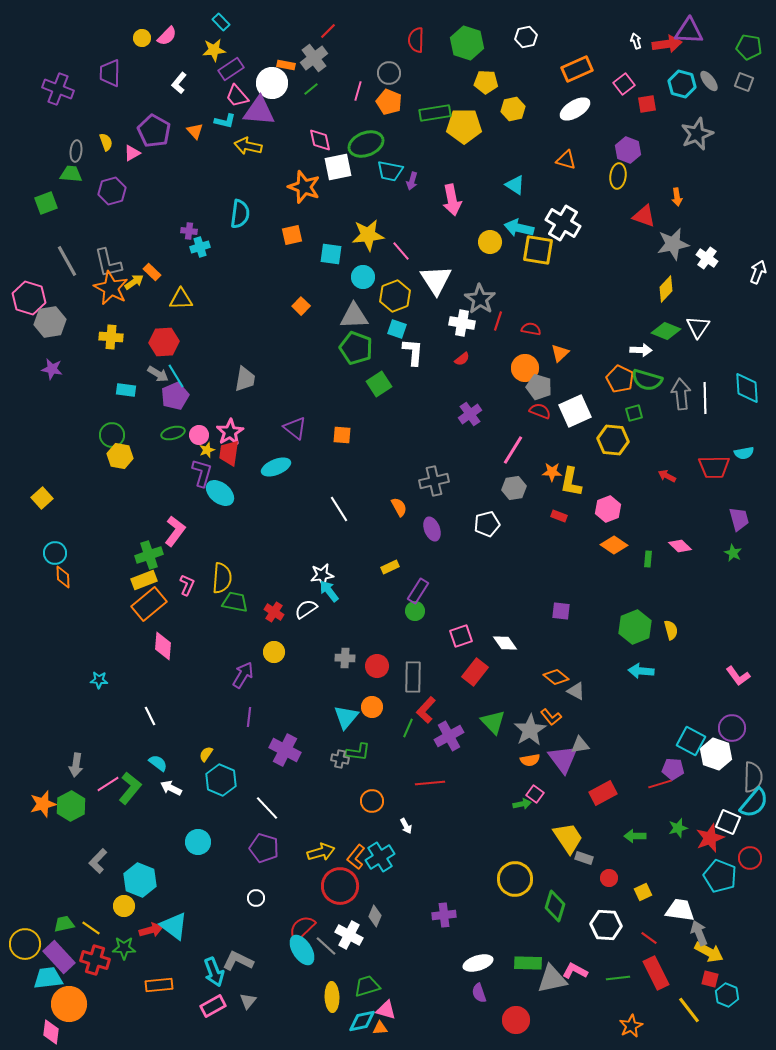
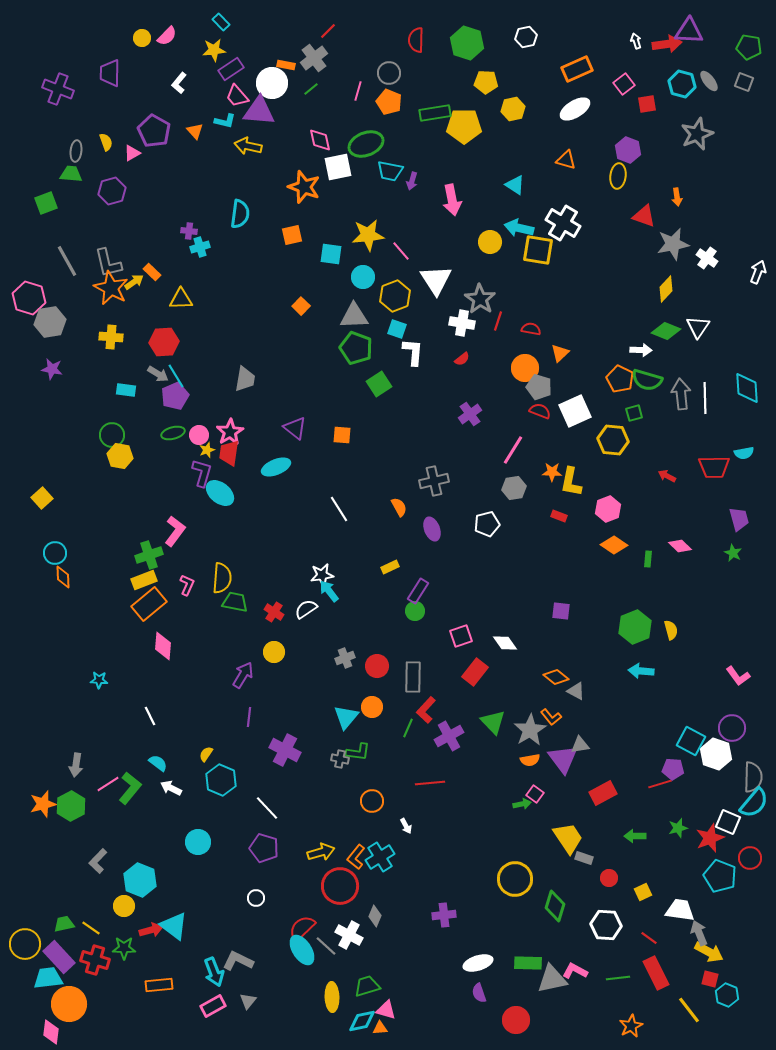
gray cross at (345, 658): rotated 24 degrees counterclockwise
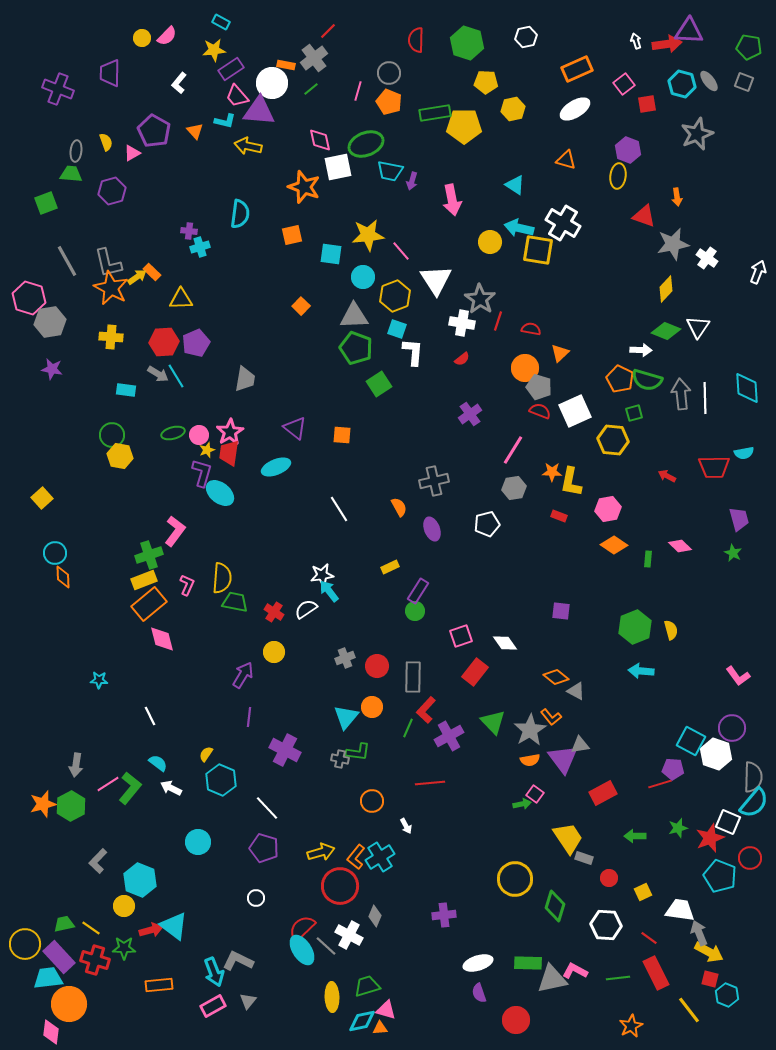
cyan rectangle at (221, 22): rotated 18 degrees counterclockwise
yellow arrow at (134, 282): moved 3 px right, 5 px up
purple pentagon at (175, 396): moved 21 px right, 53 px up
pink hexagon at (608, 509): rotated 10 degrees clockwise
pink diamond at (163, 646): moved 1 px left, 7 px up; rotated 20 degrees counterclockwise
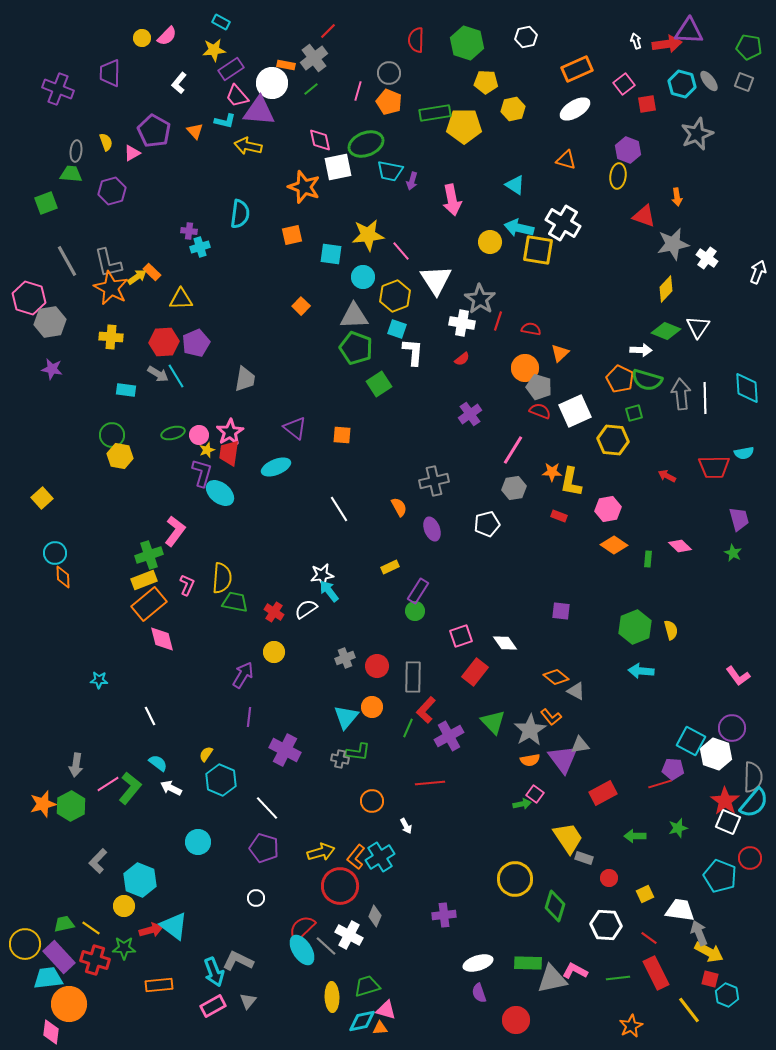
red star at (710, 838): moved 15 px right, 37 px up; rotated 16 degrees counterclockwise
yellow square at (643, 892): moved 2 px right, 2 px down
